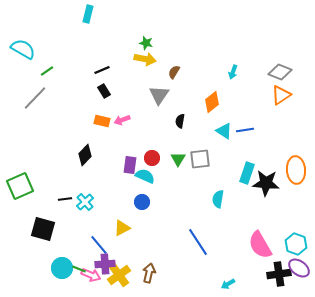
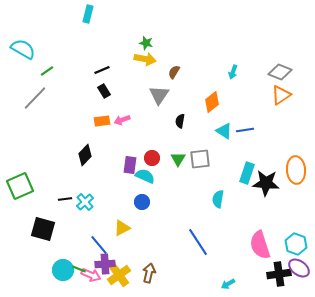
orange rectangle at (102, 121): rotated 21 degrees counterclockwise
pink semicircle at (260, 245): rotated 12 degrees clockwise
cyan circle at (62, 268): moved 1 px right, 2 px down
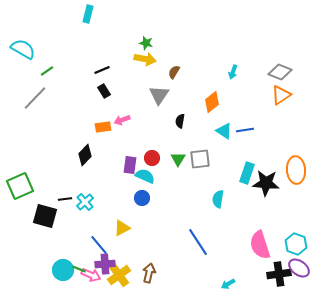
orange rectangle at (102, 121): moved 1 px right, 6 px down
blue circle at (142, 202): moved 4 px up
black square at (43, 229): moved 2 px right, 13 px up
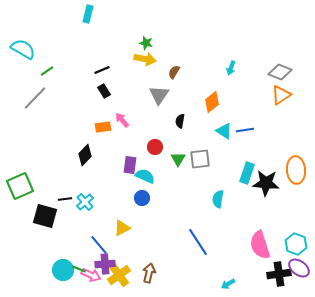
cyan arrow at (233, 72): moved 2 px left, 4 px up
pink arrow at (122, 120): rotated 70 degrees clockwise
red circle at (152, 158): moved 3 px right, 11 px up
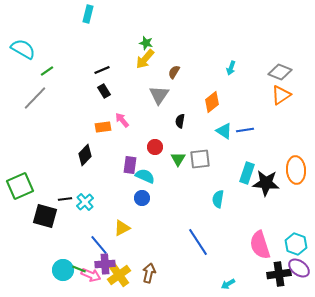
yellow arrow at (145, 59): rotated 120 degrees clockwise
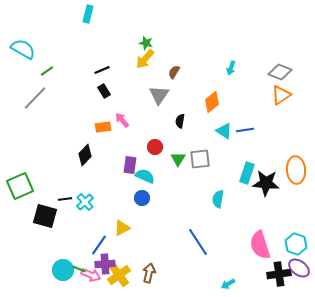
blue line at (99, 245): rotated 75 degrees clockwise
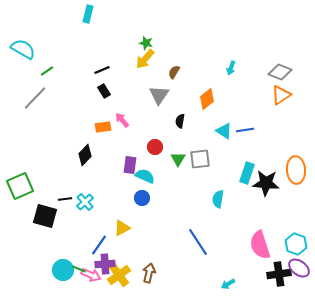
orange diamond at (212, 102): moved 5 px left, 3 px up
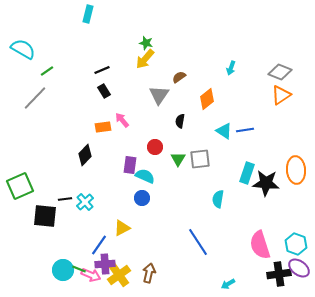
brown semicircle at (174, 72): moved 5 px right, 5 px down; rotated 24 degrees clockwise
black square at (45, 216): rotated 10 degrees counterclockwise
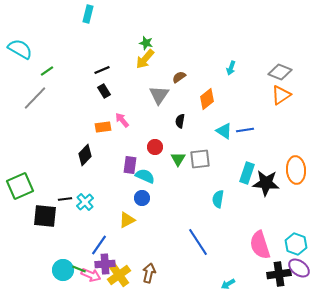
cyan semicircle at (23, 49): moved 3 px left
yellow triangle at (122, 228): moved 5 px right, 8 px up
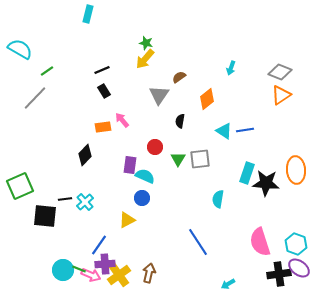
pink semicircle at (260, 245): moved 3 px up
